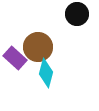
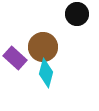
brown circle: moved 5 px right
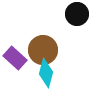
brown circle: moved 3 px down
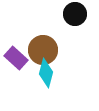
black circle: moved 2 px left
purple rectangle: moved 1 px right
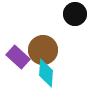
purple rectangle: moved 2 px right, 1 px up
cyan diamond: rotated 12 degrees counterclockwise
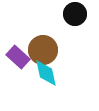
cyan diamond: rotated 16 degrees counterclockwise
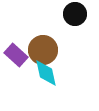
purple rectangle: moved 2 px left, 2 px up
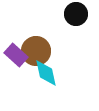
black circle: moved 1 px right
brown circle: moved 7 px left, 1 px down
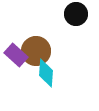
cyan diamond: rotated 16 degrees clockwise
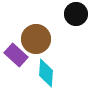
brown circle: moved 12 px up
